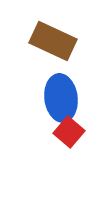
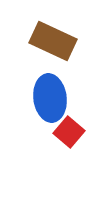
blue ellipse: moved 11 px left
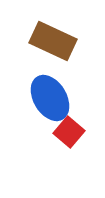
blue ellipse: rotated 24 degrees counterclockwise
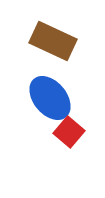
blue ellipse: rotated 9 degrees counterclockwise
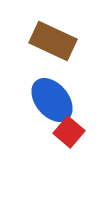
blue ellipse: moved 2 px right, 2 px down
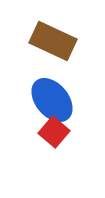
red square: moved 15 px left
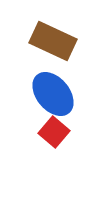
blue ellipse: moved 1 px right, 6 px up
